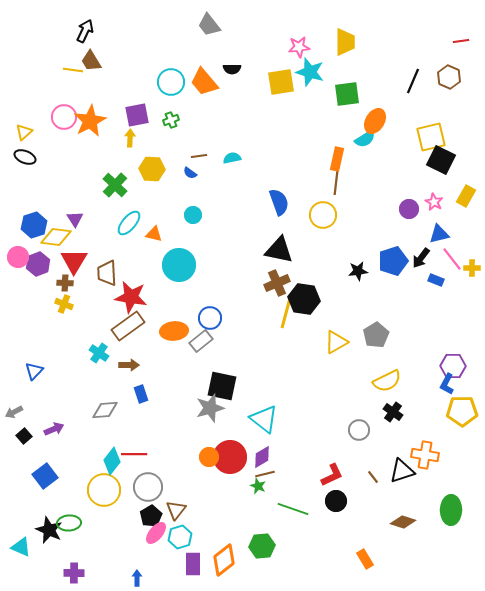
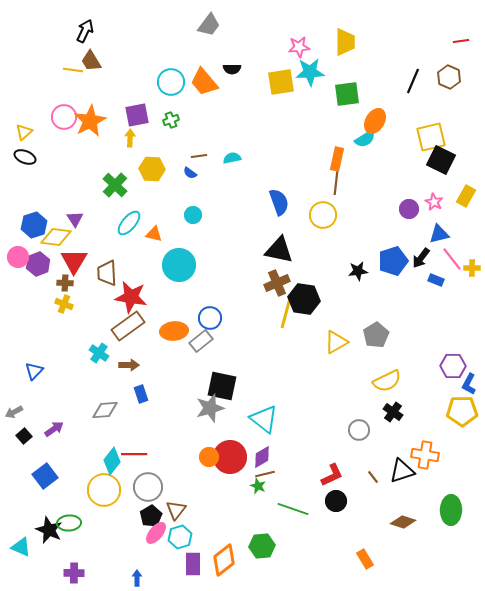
gray trapezoid at (209, 25): rotated 105 degrees counterclockwise
cyan star at (310, 72): rotated 20 degrees counterclockwise
blue L-shape at (447, 384): moved 22 px right
purple arrow at (54, 429): rotated 12 degrees counterclockwise
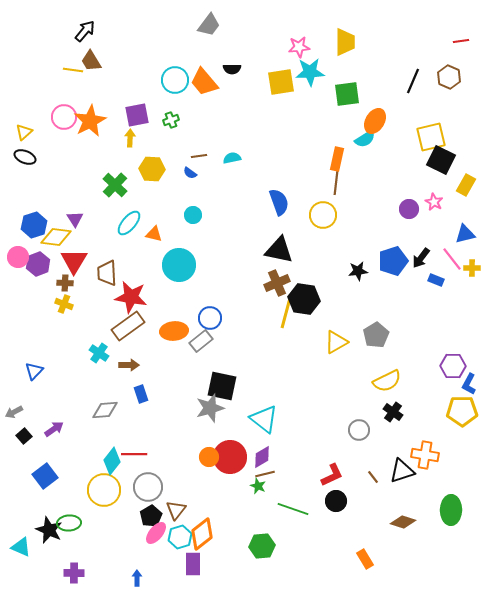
black arrow at (85, 31): rotated 15 degrees clockwise
cyan circle at (171, 82): moved 4 px right, 2 px up
yellow rectangle at (466, 196): moved 11 px up
blue triangle at (439, 234): moved 26 px right
orange diamond at (224, 560): moved 22 px left, 26 px up
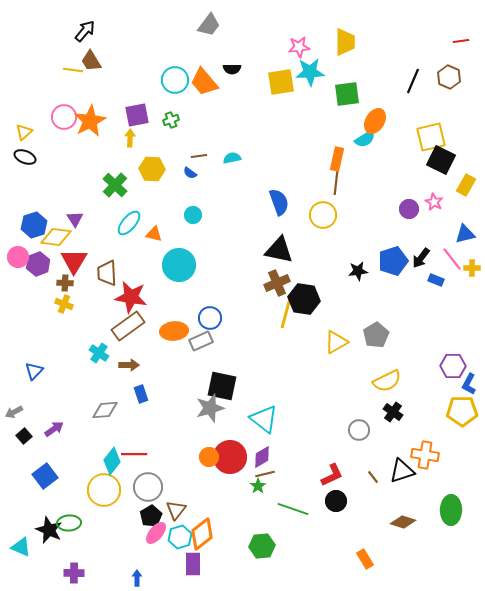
gray rectangle at (201, 341): rotated 15 degrees clockwise
green star at (258, 486): rotated 14 degrees clockwise
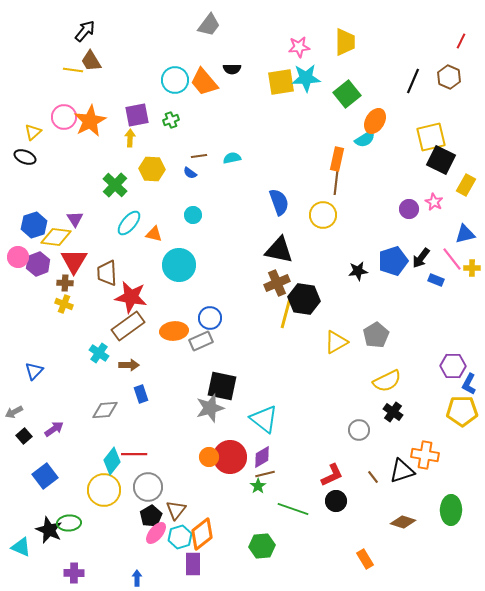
red line at (461, 41): rotated 56 degrees counterclockwise
cyan star at (310, 72): moved 4 px left, 6 px down
green square at (347, 94): rotated 32 degrees counterclockwise
yellow triangle at (24, 132): moved 9 px right
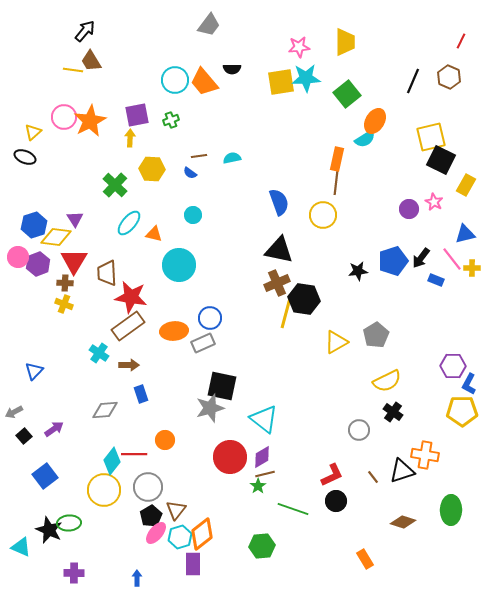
gray rectangle at (201, 341): moved 2 px right, 2 px down
orange circle at (209, 457): moved 44 px left, 17 px up
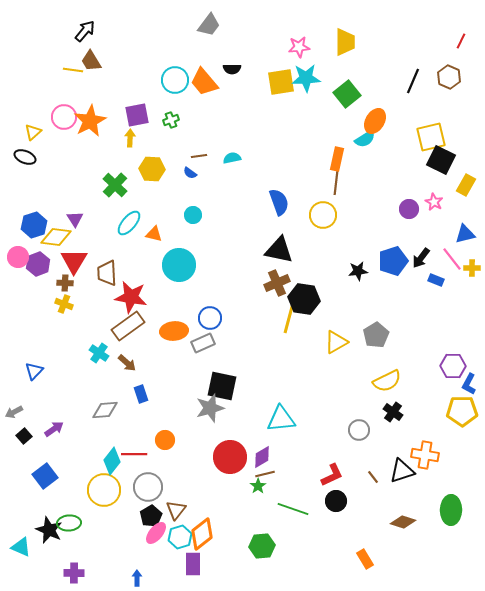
yellow line at (286, 313): moved 3 px right, 5 px down
brown arrow at (129, 365): moved 2 px left, 2 px up; rotated 42 degrees clockwise
cyan triangle at (264, 419): moved 17 px right; rotated 44 degrees counterclockwise
